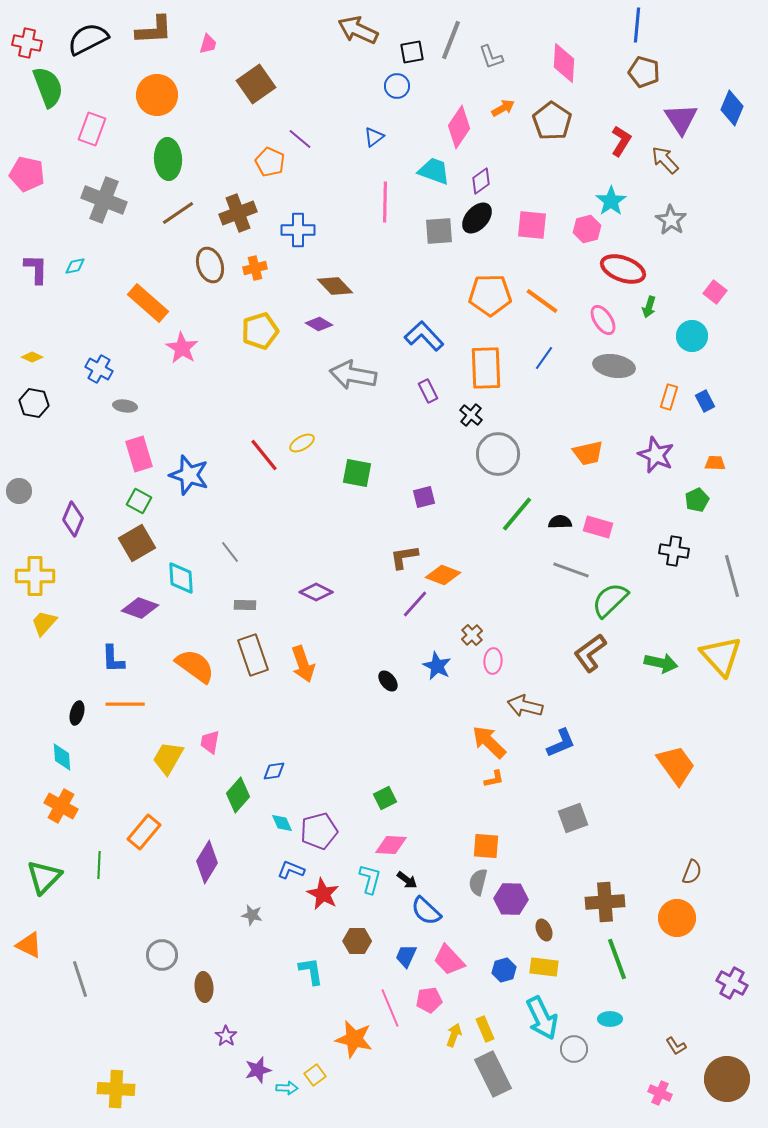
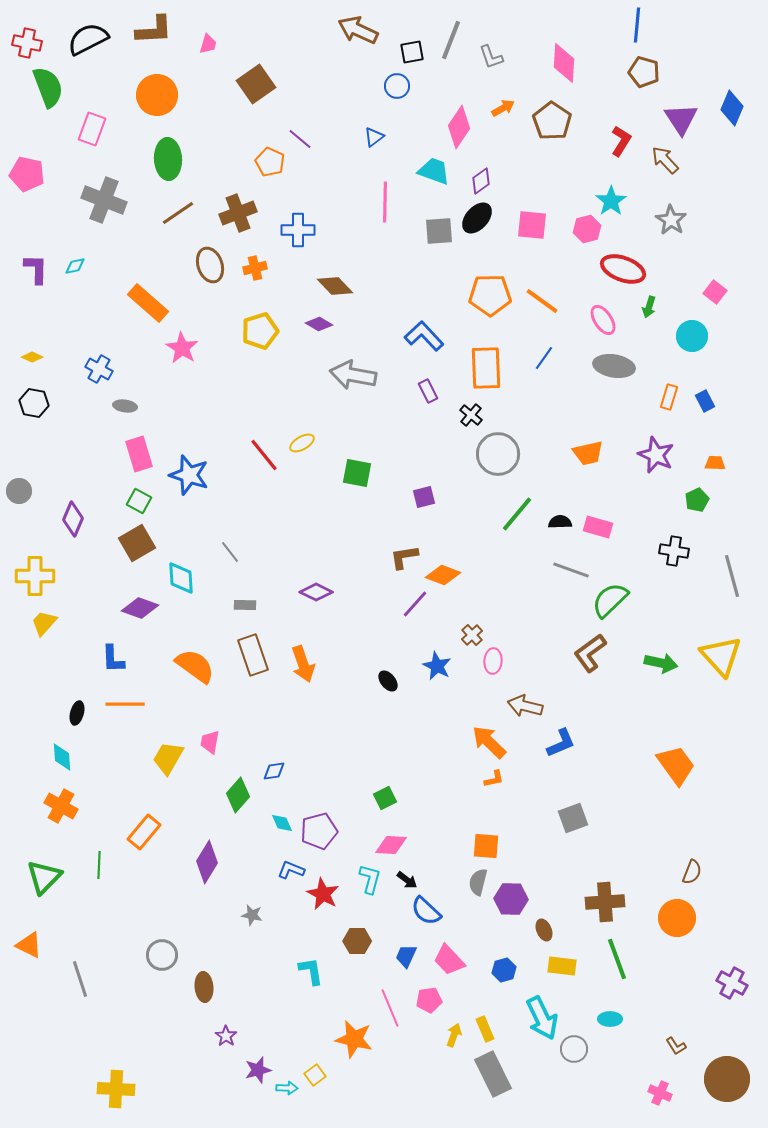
yellow rectangle at (544, 967): moved 18 px right, 1 px up
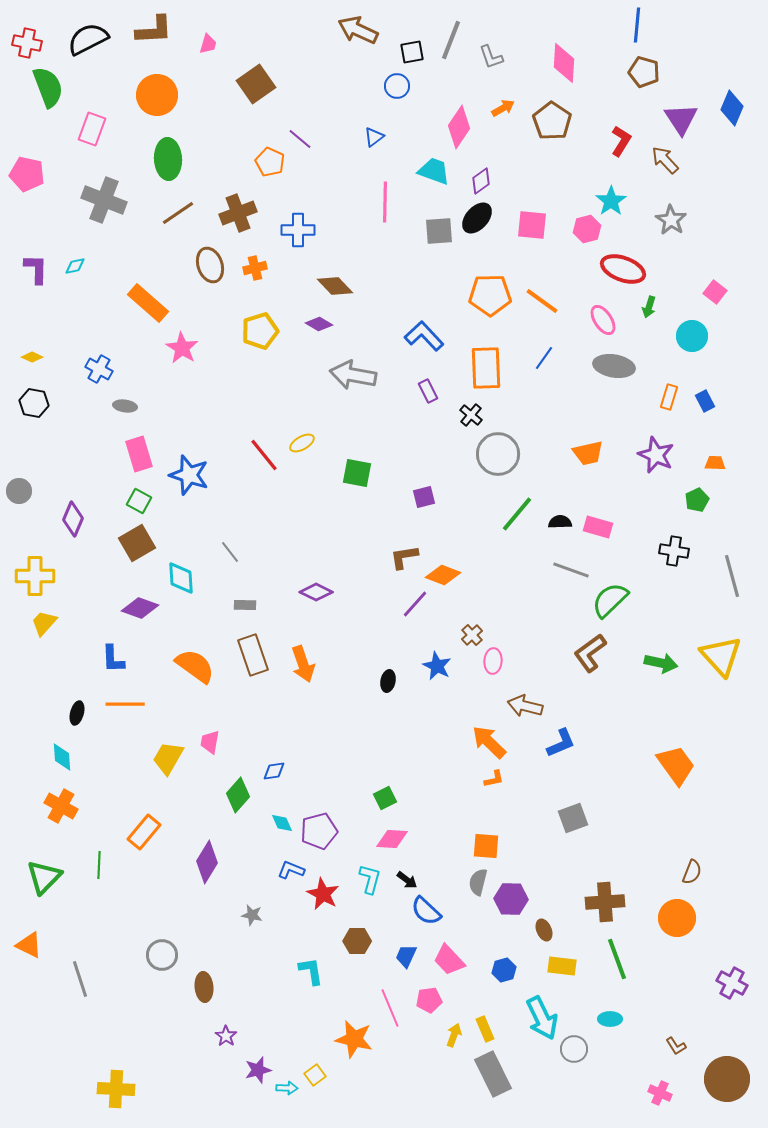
black ellipse at (388, 681): rotated 50 degrees clockwise
pink diamond at (391, 845): moved 1 px right, 6 px up
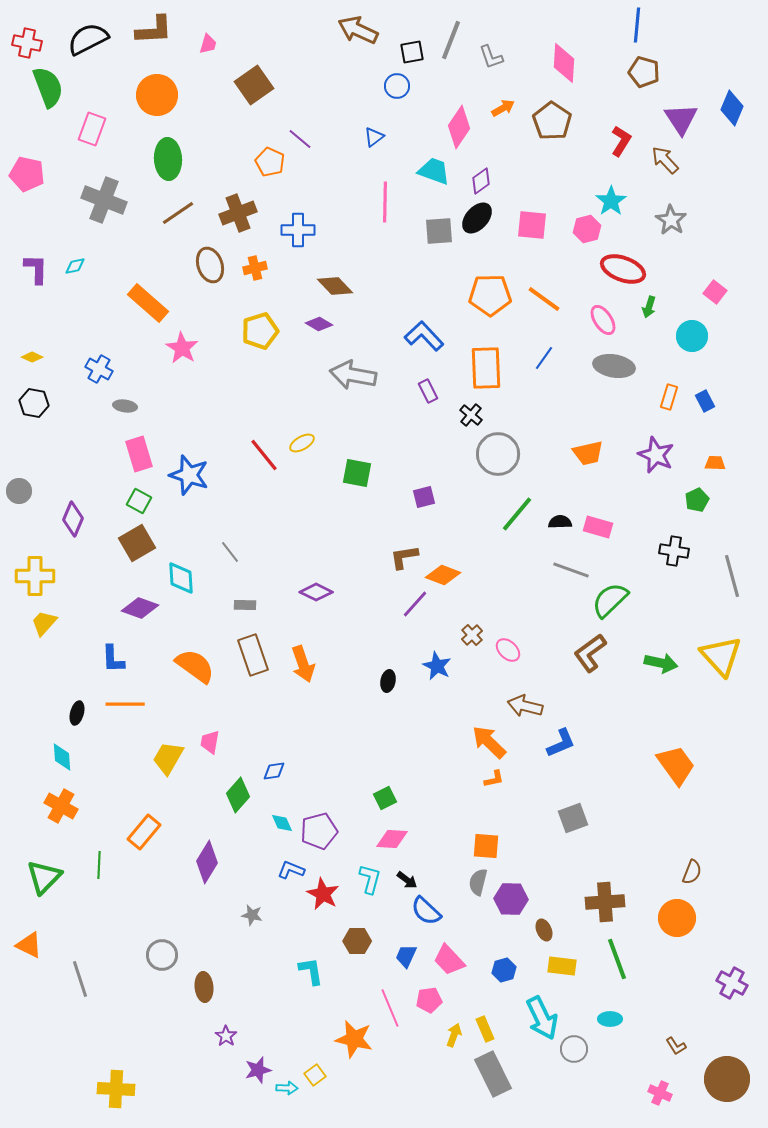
brown square at (256, 84): moved 2 px left, 1 px down
orange line at (542, 301): moved 2 px right, 2 px up
pink ellipse at (493, 661): moved 15 px right, 11 px up; rotated 50 degrees counterclockwise
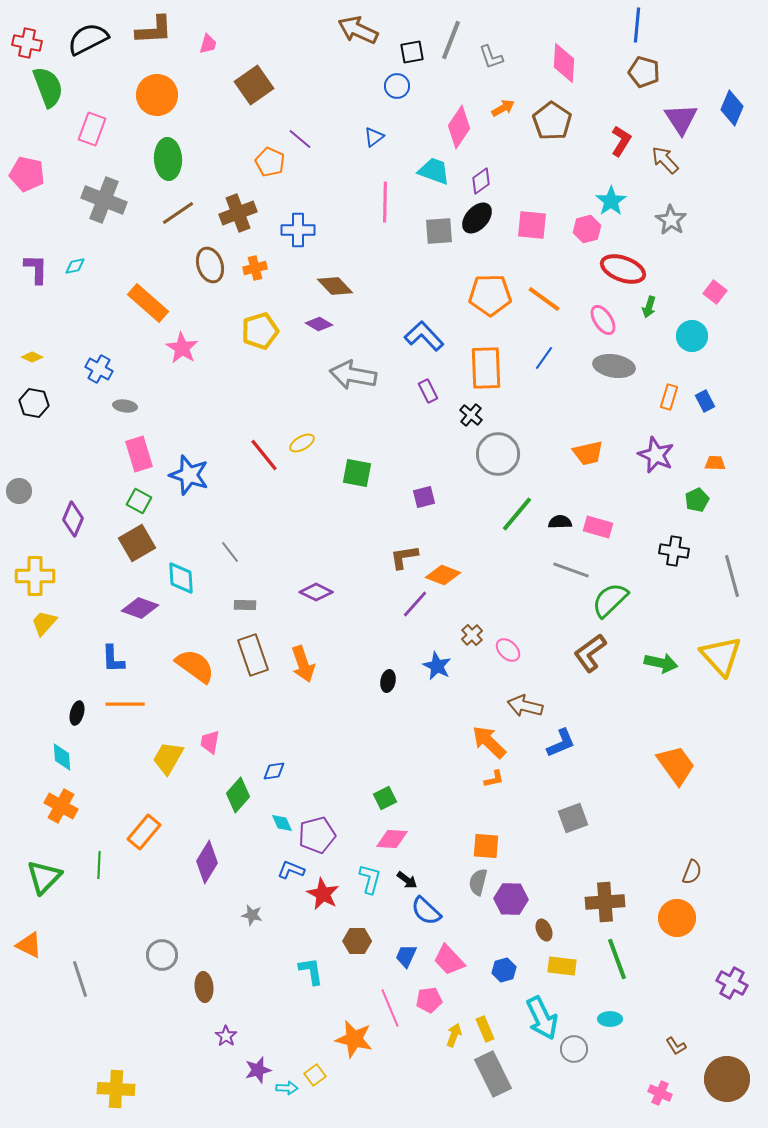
purple pentagon at (319, 831): moved 2 px left, 4 px down
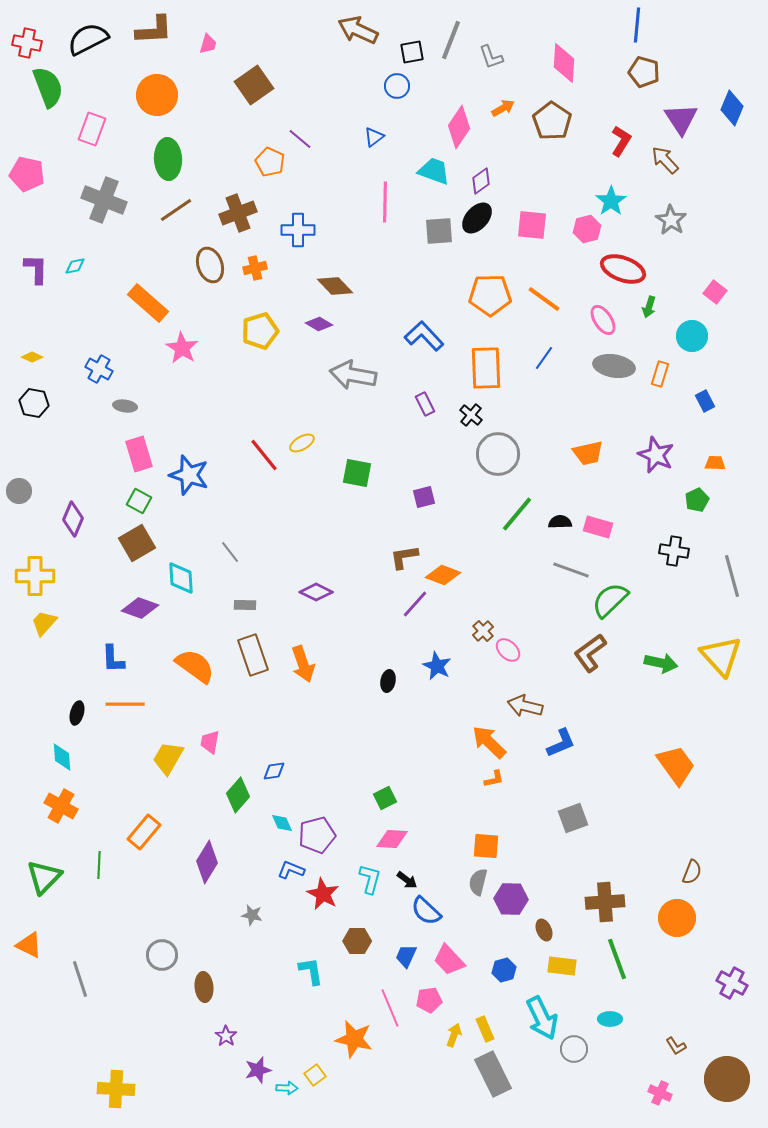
brown line at (178, 213): moved 2 px left, 3 px up
purple rectangle at (428, 391): moved 3 px left, 13 px down
orange rectangle at (669, 397): moved 9 px left, 23 px up
brown cross at (472, 635): moved 11 px right, 4 px up
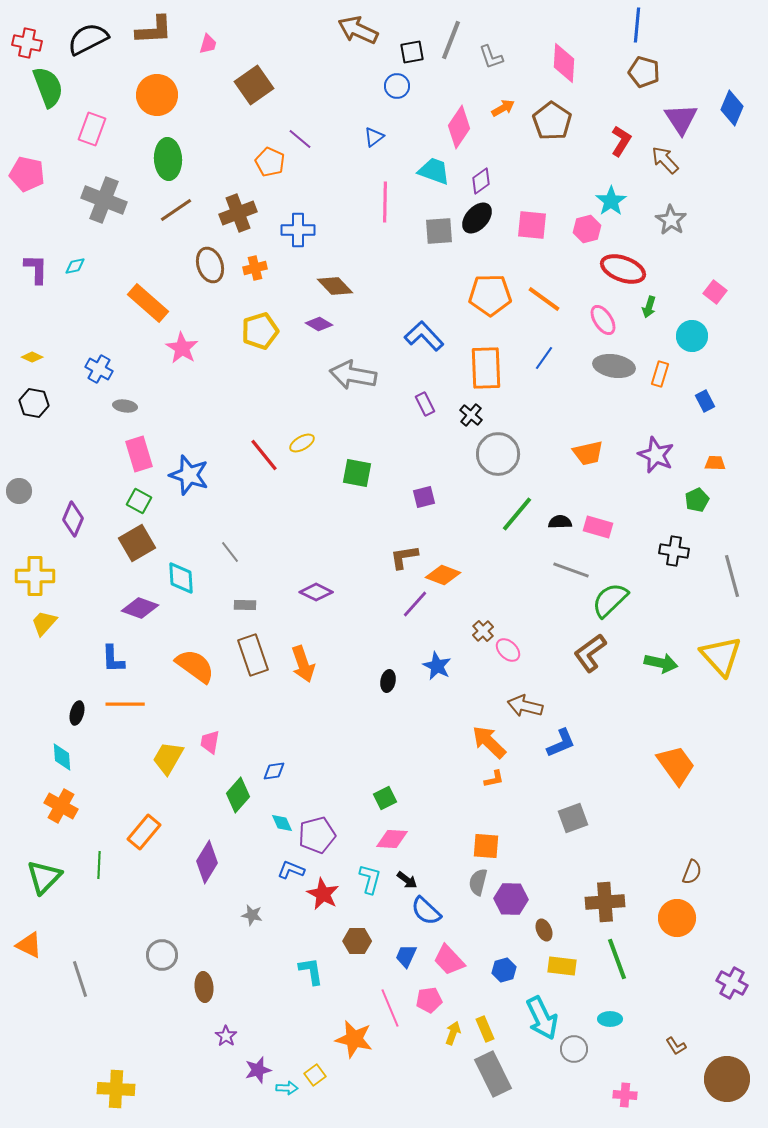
yellow arrow at (454, 1035): moved 1 px left, 2 px up
pink cross at (660, 1093): moved 35 px left, 2 px down; rotated 20 degrees counterclockwise
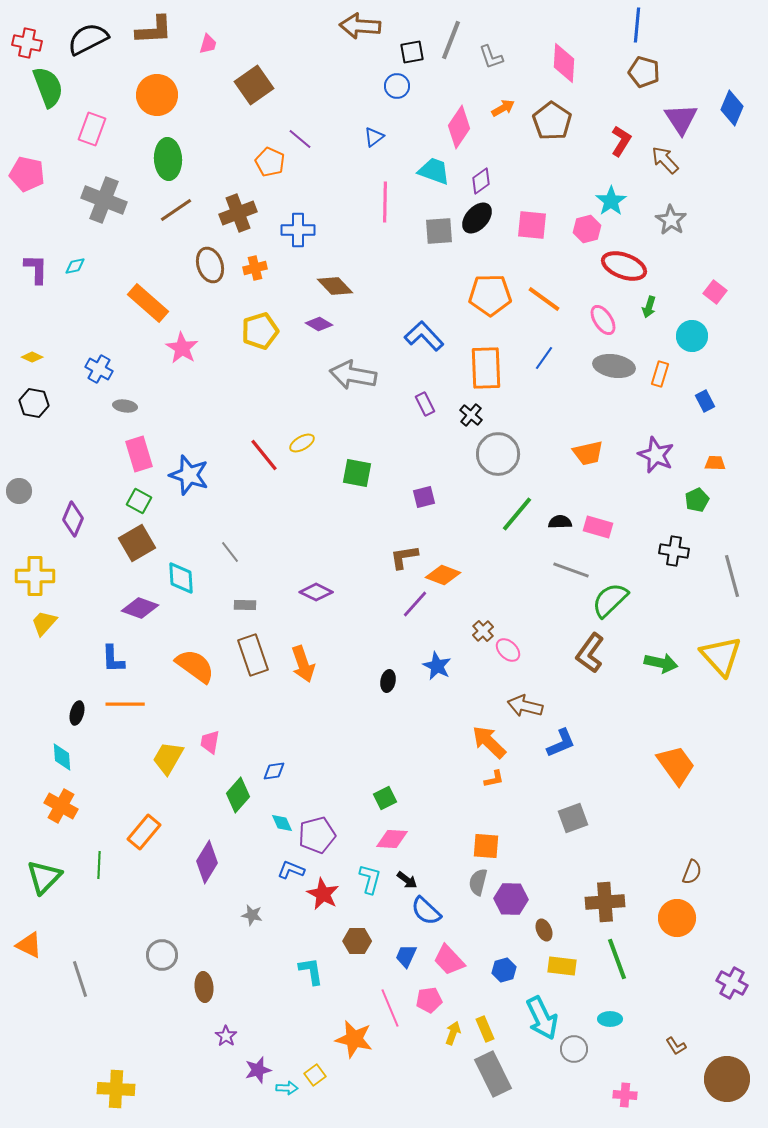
brown arrow at (358, 30): moved 2 px right, 4 px up; rotated 21 degrees counterclockwise
red ellipse at (623, 269): moved 1 px right, 3 px up
brown L-shape at (590, 653): rotated 18 degrees counterclockwise
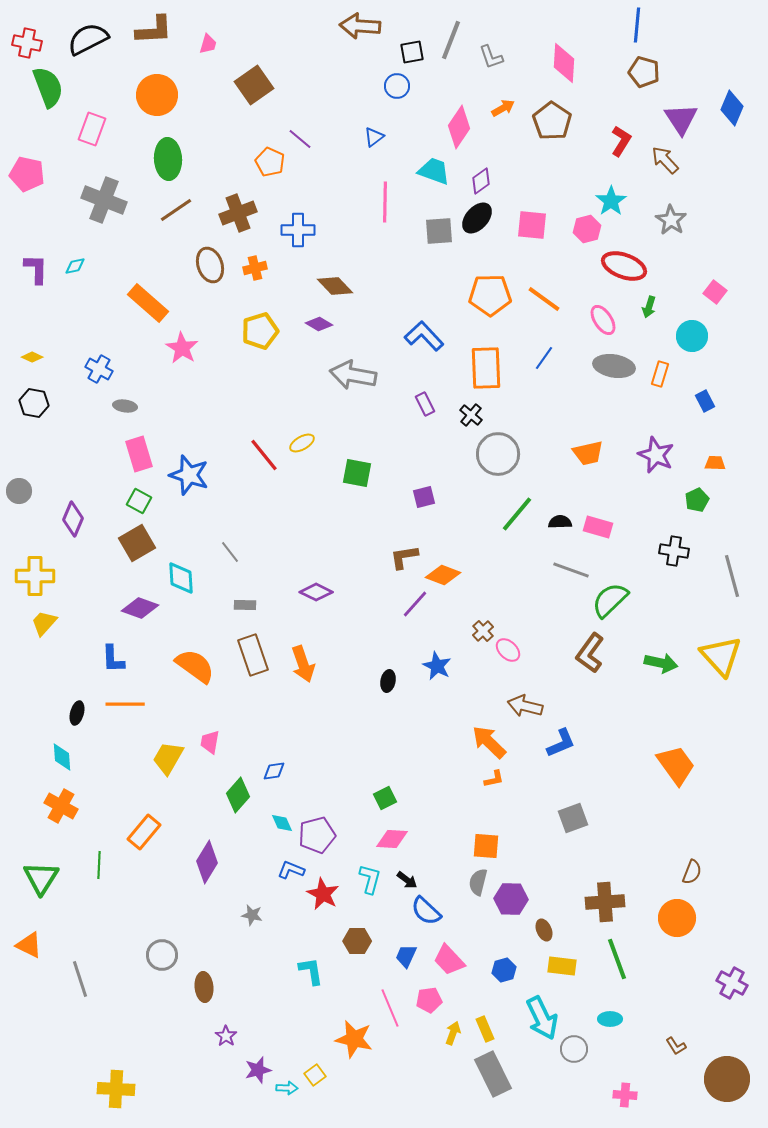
green triangle at (44, 877): moved 3 px left, 1 px down; rotated 12 degrees counterclockwise
